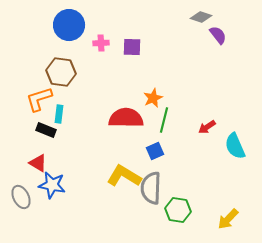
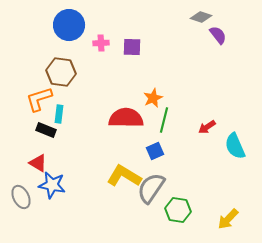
gray semicircle: rotated 32 degrees clockwise
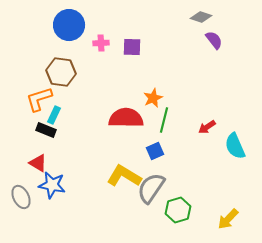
purple semicircle: moved 4 px left, 5 px down
cyan rectangle: moved 5 px left, 1 px down; rotated 18 degrees clockwise
green hexagon: rotated 25 degrees counterclockwise
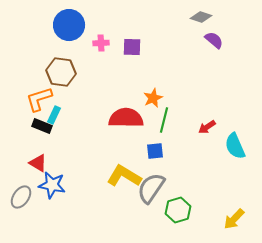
purple semicircle: rotated 12 degrees counterclockwise
black rectangle: moved 4 px left, 4 px up
blue square: rotated 18 degrees clockwise
gray ellipse: rotated 60 degrees clockwise
yellow arrow: moved 6 px right
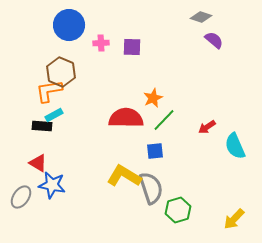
brown hexagon: rotated 16 degrees clockwise
orange L-shape: moved 10 px right, 8 px up; rotated 8 degrees clockwise
cyan rectangle: rotated 36 degrees clockwise
green line: rotated 30 degrees clockwise
black rectangle: rotated 18 degrees counterclockwise
gray semicircle: rotated 128 degrees clockwise
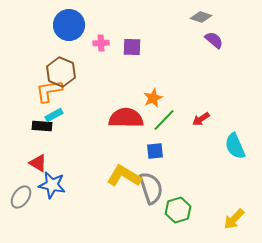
red arrow: moved 6 px left, 8 px up
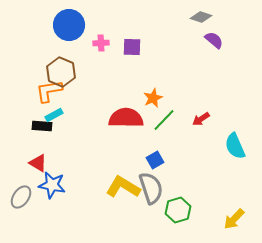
blue square: moved 9 px down; rotated 24 degrees counterclockwise
yellow L-shape: moved 1 px left, 11 px down
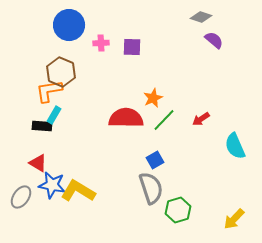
cyan rectangle: rotated 30 degrees counterclockwise
yellow L-shape: moved 45 px left, 4 px down
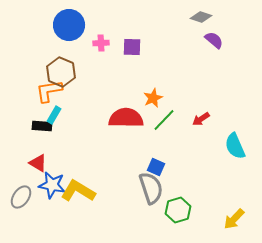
blue square: moved 1 px right, 7 px down; rotated 36 degrees counterclockwise
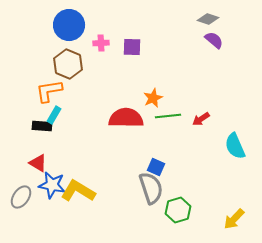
gray diamond: moved 7 px right, 2 px down
brown hexagon: moved 7 px right, 8 px up
green line: moved 4 px right, 4 px up; rotated 40 degrees clockwise
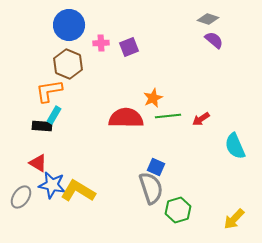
purple square: moved 3 px left; rotated 24 degrees counterclockwise
